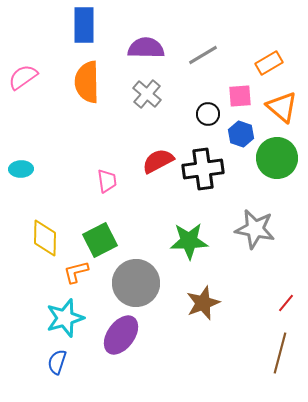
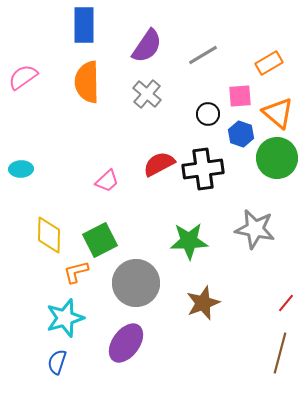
purple semicircle: moved 1 px right, 2 px up; rotated 123 degrees clockwise
orange triangle: moved 4 px left, 6 px down
red semicircle: moved 1 px right, 3 px down
pink trapezoid: rotated 55 degrees clockwise
yellow diamond: moved 4 px right, 3 px up
purple ellipse: moved 5 px right, 8 px down
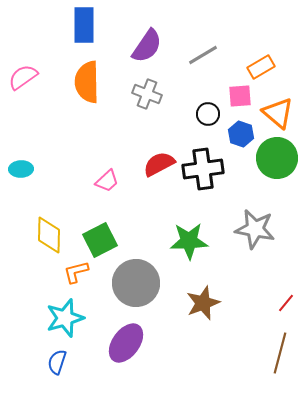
orange rectangle: moved 8 px left, 4 px down
gray cross: rotated 20 degrees counterclockwise
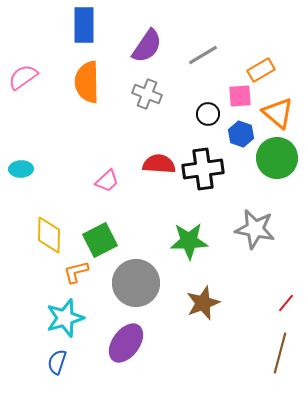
orange rectangle: moved 3 px down
red semicircle: rotated 32 degrees clockwise
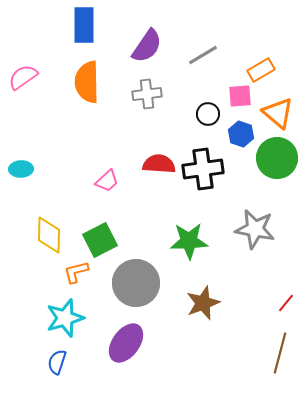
gray cross: rotated 28 degrees counterclockwise
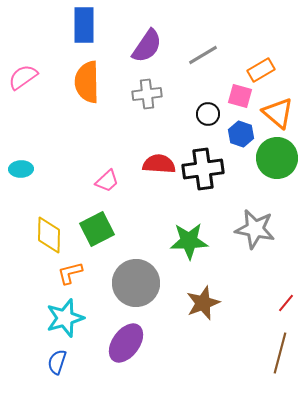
pink square: rotated 20 degrees clockwise
green square: moved 3 px left, 11 px up
orange L-shape: moved 6 px left, 1 px down
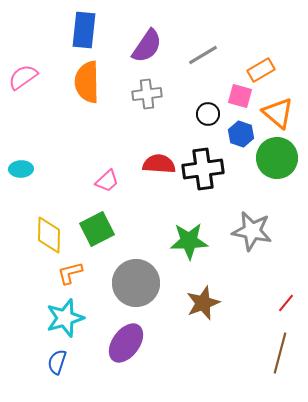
blue rectangle: moved 5 px down; rotated 6 degrees clockwise
gray star: moved 3 px left, 2 px down
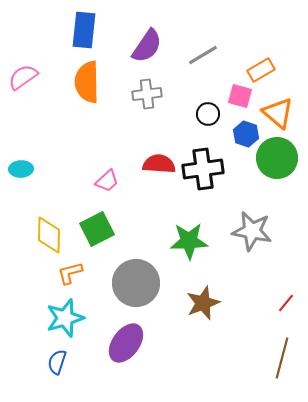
blue hexagon: moved 5 px right
brown line: moved 2 px right, 5 px down
